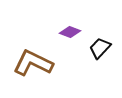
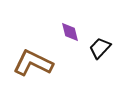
purple diamond: rotated 55 degrees clockwise
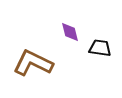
black trapezoid: rotated 55 degrees clockwise
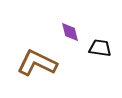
brown L-shape: moved 4 px right
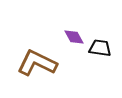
purple diamond: moved 4 px right, 5 px down; rotated 15 degrees counterclockwise
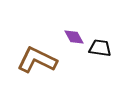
brown L-shape: moved 3 px up
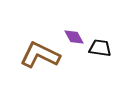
brown L-shape: moved 3 px right, 5 px up
